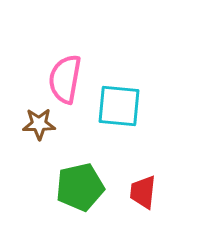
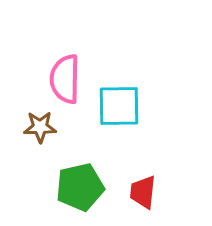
pink semicircle: rotated 9 degrees counterclockwise
cyan square: rotated 6 degrees counterclockwise
brown star: moved 1 px right, 3 px down
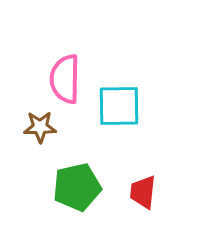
green pentagon: moved 3 px left
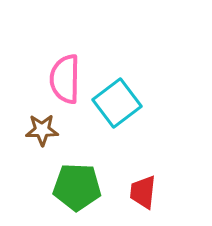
cyan square: moved 2 px left, 3 px up; rotated 36 degrees counterclockwise
brown star: moved 2 px right, 3 px down
green pentagon: rotated 15 degrees clockwise
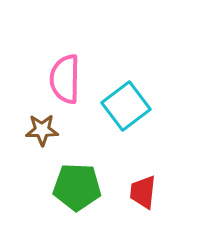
cyan square: moved 9 px right, 3 px down
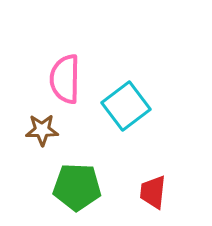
red trapezoid: moved 10 px right
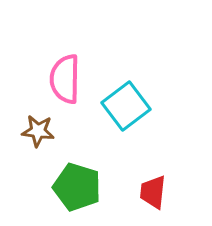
brown star: moved 4 px left, 1 px down; rotated 8 degrees clockwise
green pentagon: rotated 15 degrees clockwise
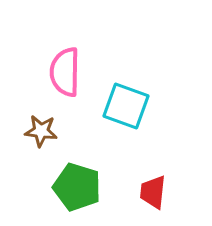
pink semicircle: moved 7 px up
cyan square: rotated 33 degrees counterclockwise
brown star: moved 3 px right
